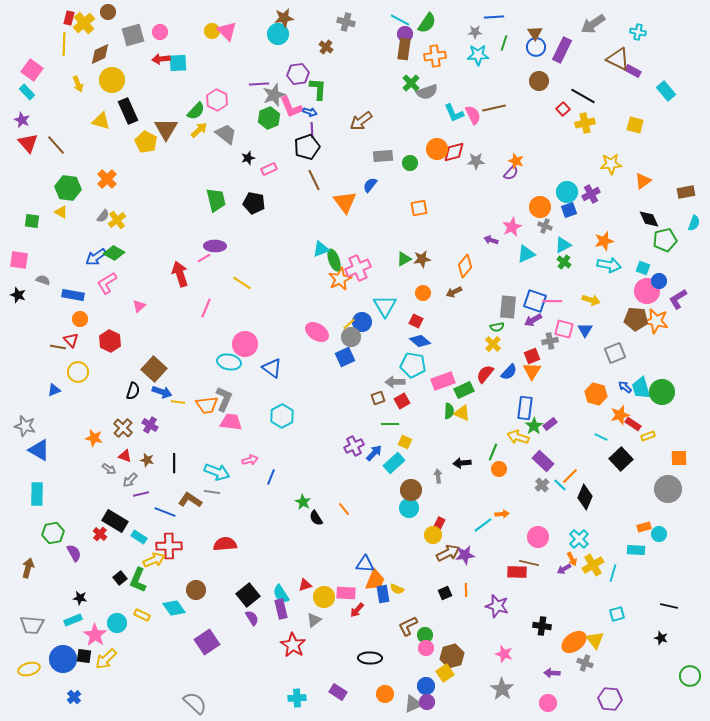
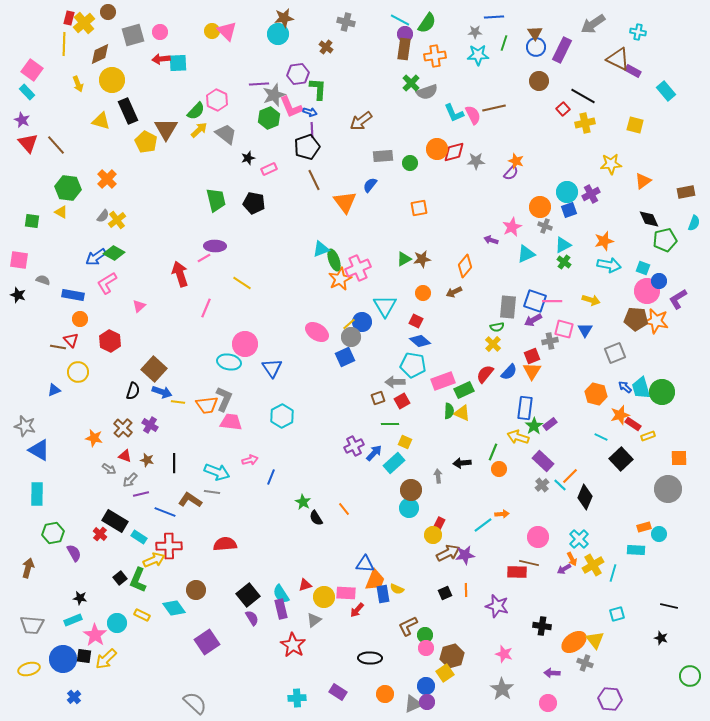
blue triangle at (272, 368): rotated 20 degrees clockwise
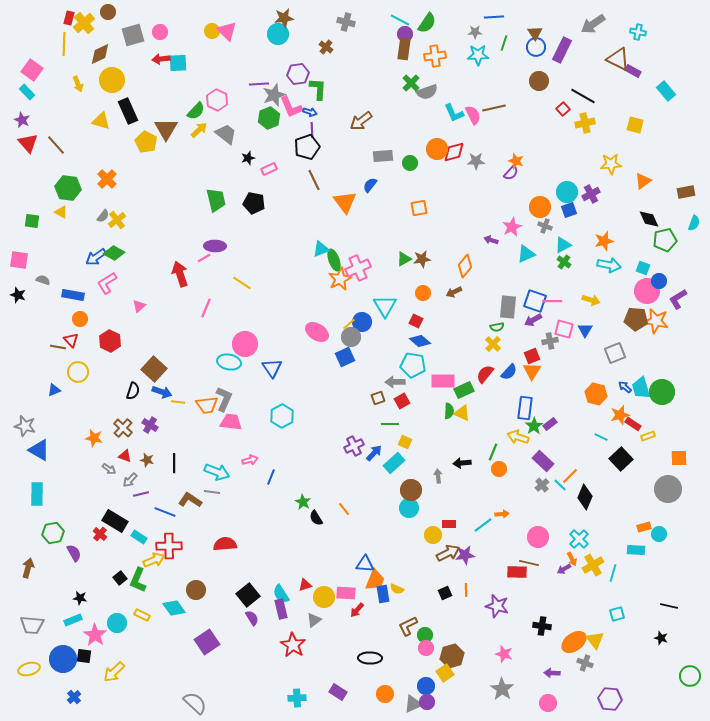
pink rectangle at (443, 381): rotated 20 degrees clockwise
red rectangle at (439, 524): moved 10 px right; rotated 64 degrees clockwise
yellow arrow at (106, 659): moved 8 px right, 13 px down
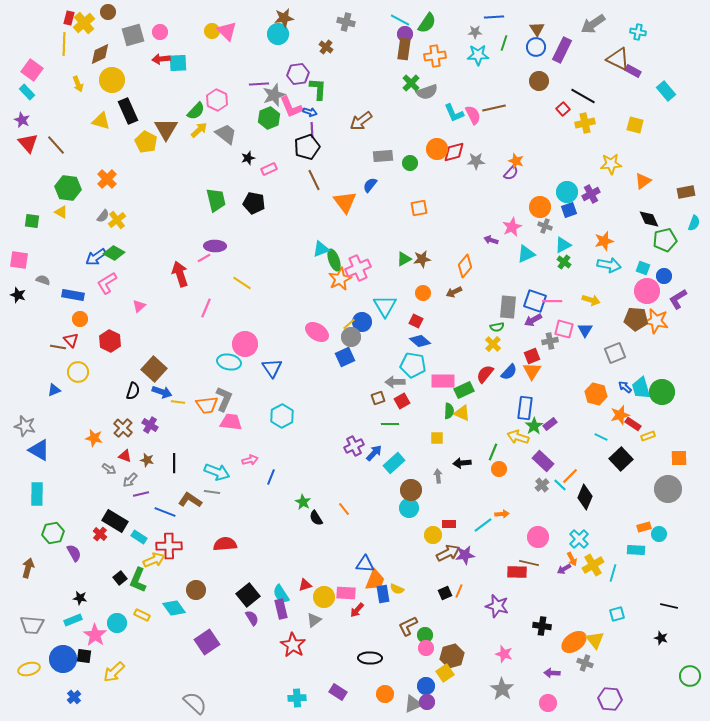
brown triangle at (535, 33): moved 2 px right, 4 px up
blue circle at (659, 281): moved 5 px right, 5 px up
yellow square at (405, 442): moved 32 px right, 4 px up; rotated 24 degrees counterclockwise
orange line at (466, 590): moved 7 px left, 1 px down; rotated 24 degrees clockwise
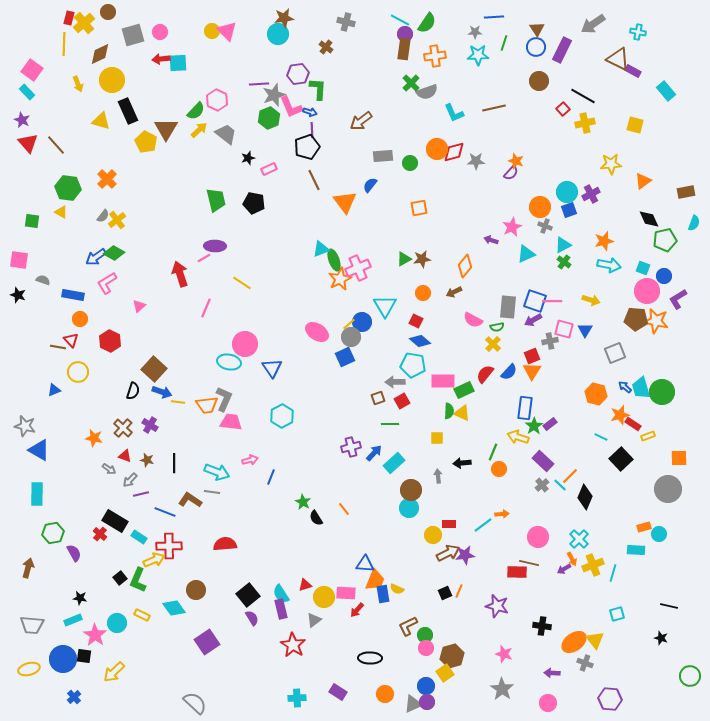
pink semicircle at (473, 115): moved 205 px down; rotated 144 degrees clockwise
purple cross at (354, 446): moved 3 px left, 1 px down; rotated 12 degrees clockwise
yellow cross at (593, 565): rotated 10 degrees clockwise
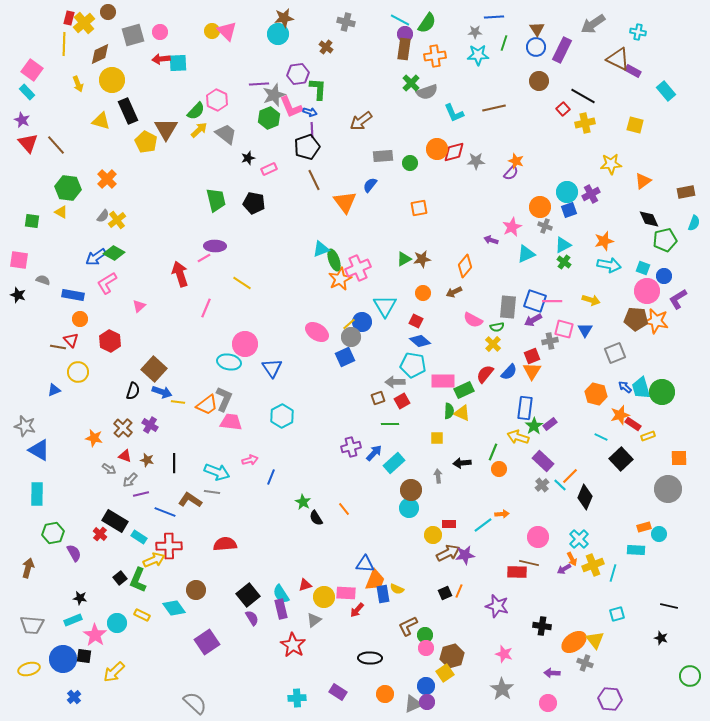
orange trapezoid at (207, 405): rotated 30 degrees counterclockwise
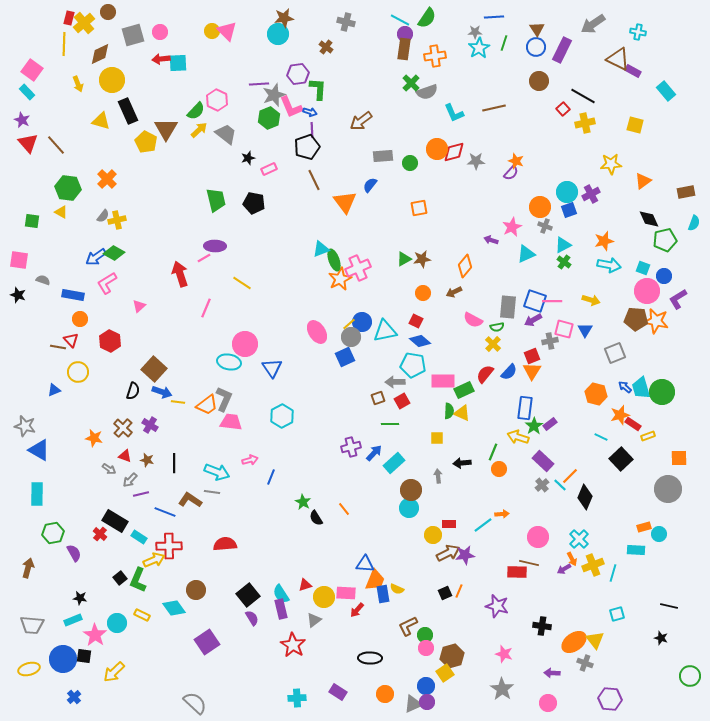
green semicircle at (427, 23): moved 5 px up
cyan star at (478, 55): moved 1 px right, 7 px up; rotated 30 degrees counterclockwise
yellow cross at (117, 220): rotated 24 degrees clockwise
cyan triangle at (385, 306): moved 25 px down; rotated 50 degrees clockwise
pink ellipse at (317, 332): rotated 25 degrees clockwise
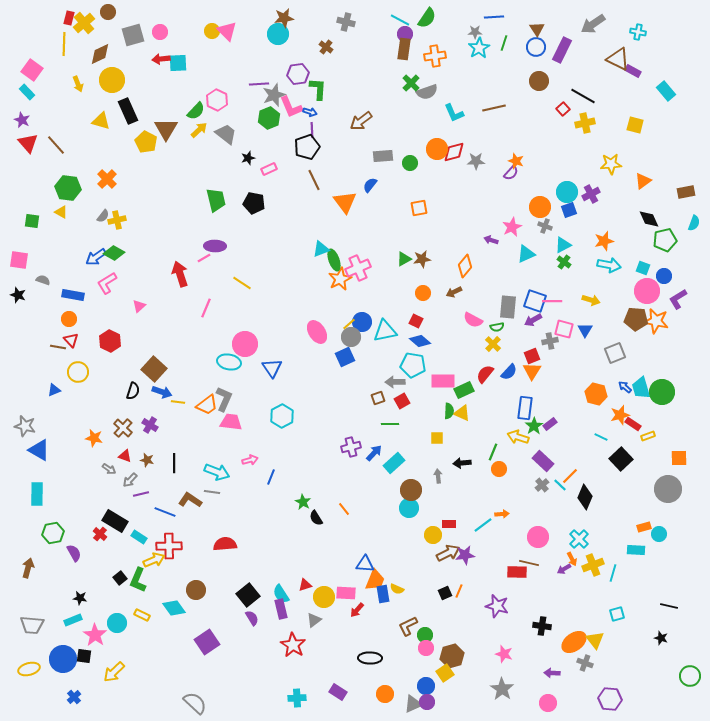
orange circle at (80, 319): moved 11 px left
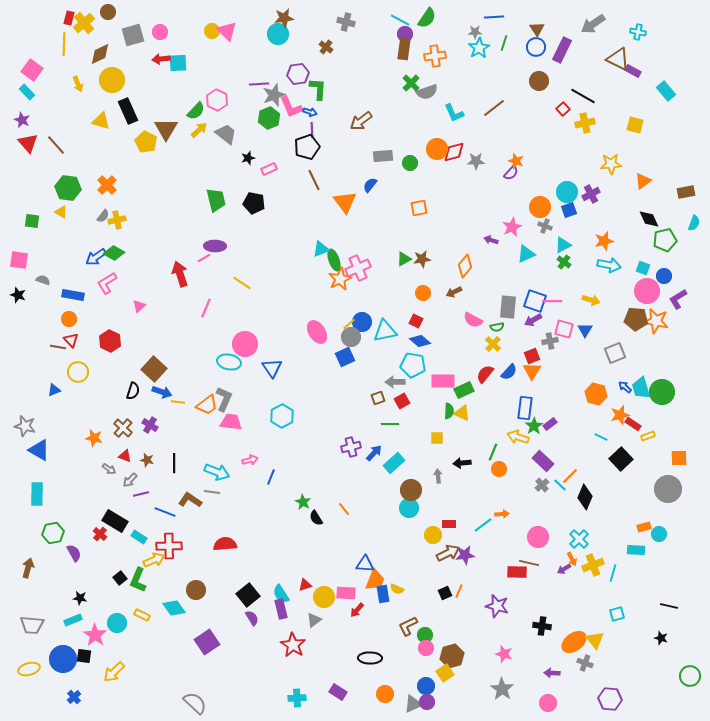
brown line at (494, 108): rotated 25 degrees counterclockwise
orange cross at (107, 179): moved 6 px down
